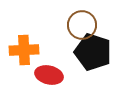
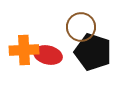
brown circle: moved 1 px left, 2 px down
red ellipse: moved 1 px left, 20 px up
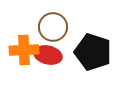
brown circle: moved 28 px left
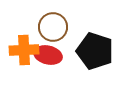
black pentagon: moved 2 px right, 1 px up
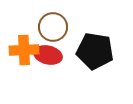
black pentagon: rotated 9 degrees counterclockwise
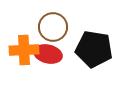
black pentagon: moved 1 px left, 2 px up
red ellipse: moved 1 px up
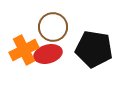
orange cross: rotated 24 degrees counterclockwise
red ellipse: rotated 28 degrees counterclockwise
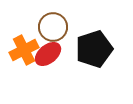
black pentagon: rotated 27 degrees counterclockwise
red ellipse: rotated 24 degrees counterclockwise
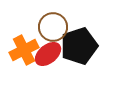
black pentagon: moved 15 px left, 3 px up
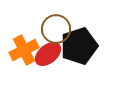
brown circle: moved 3 px right, 2 px down
